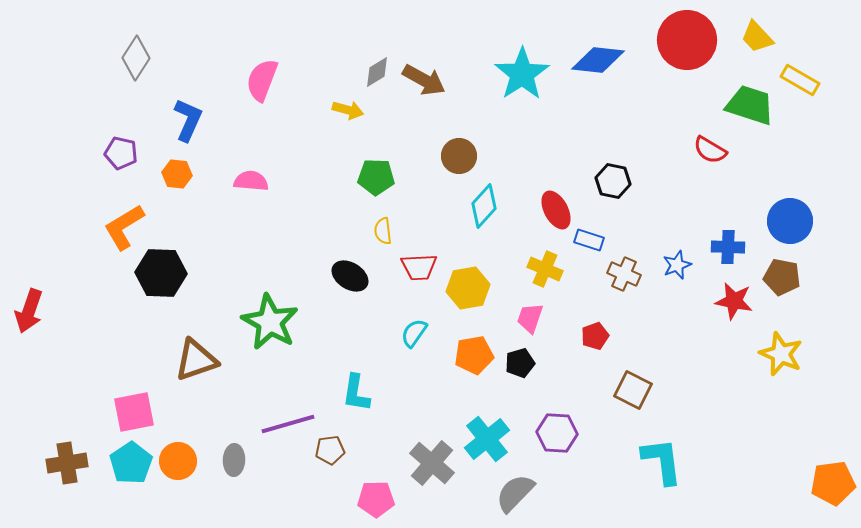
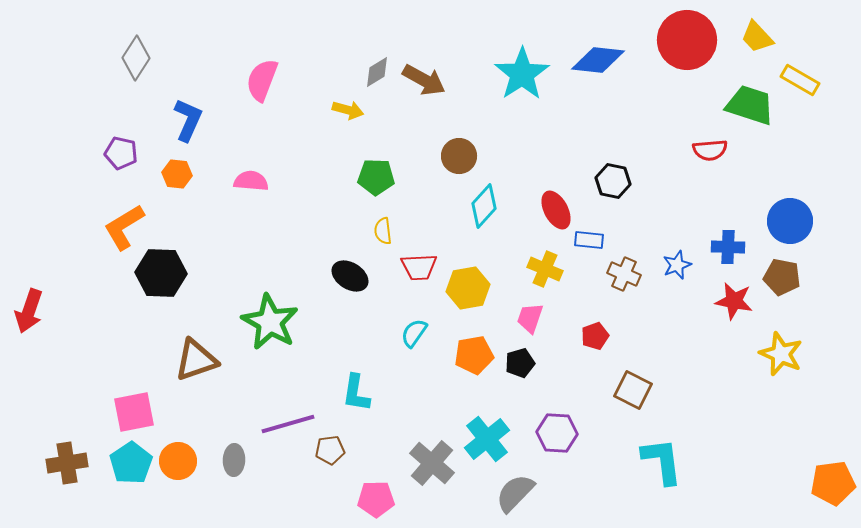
red semicircle at (710, 150): rotated 36 degrees counterclockwise
blue rectangle at (589, 240): rotated 12 degrees counterclockwise
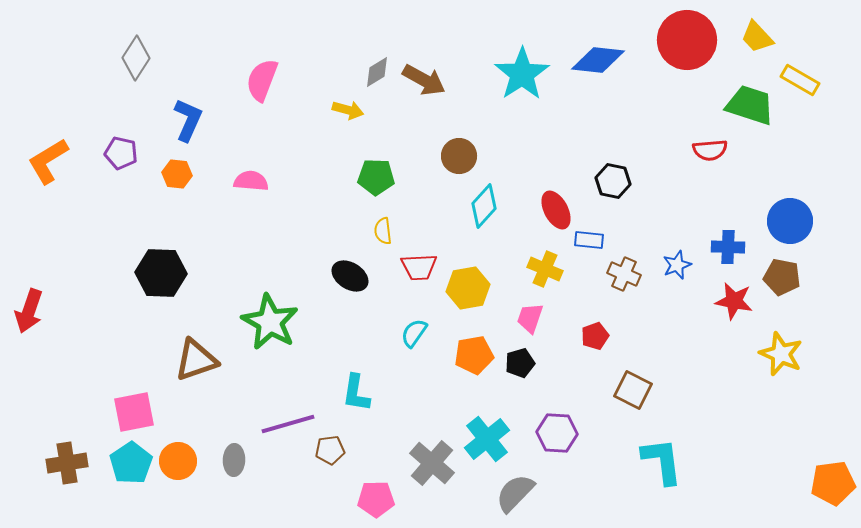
orange L-shape at (124, 227): moved 76 px left, 66 px up
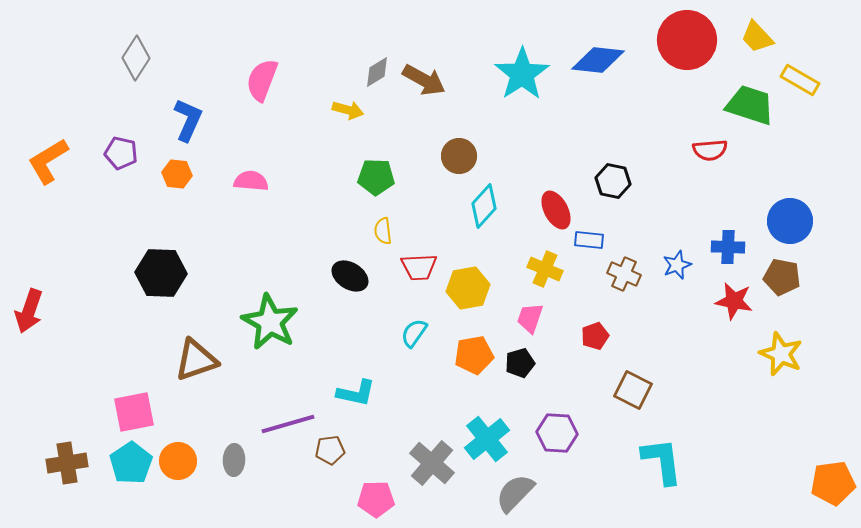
cyan L-shape at (356, 393): rotated 87 degrees counterclockwise
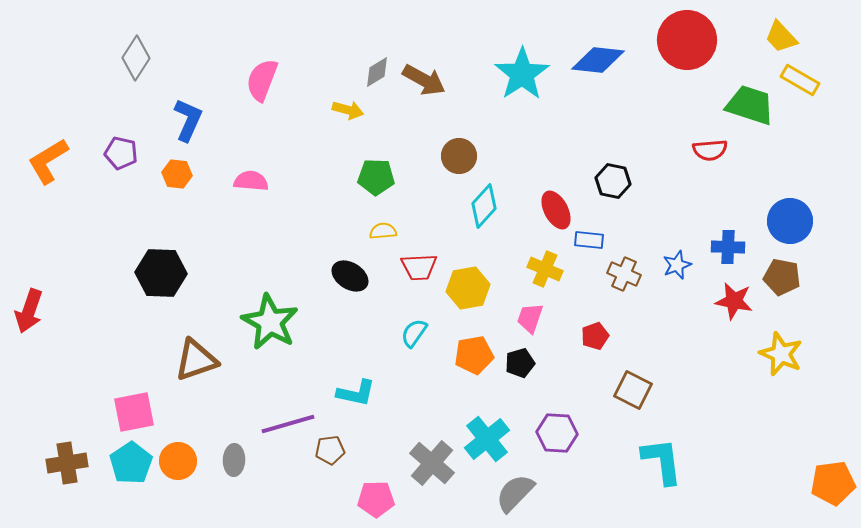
yellow trapezoid at (757, 37): moved 24 px right
yellow semicircle at (383, 231): rotated 92 degrees clockwise
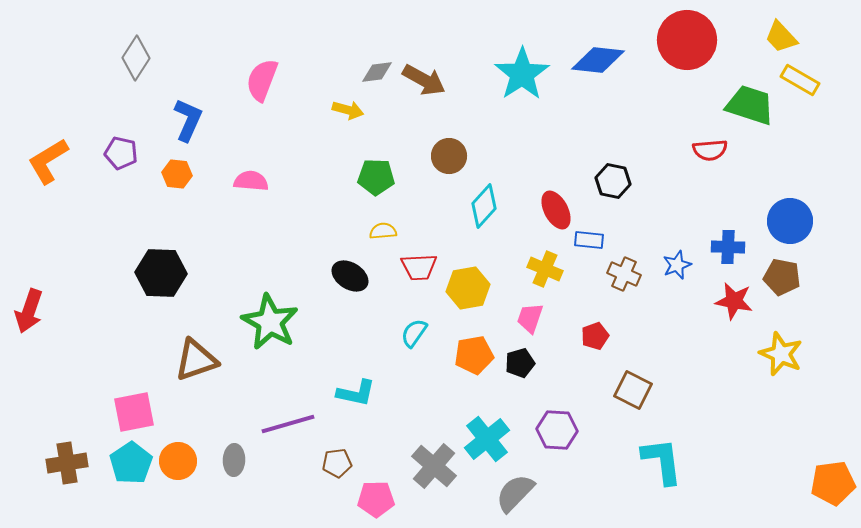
gray diamond at (377, 72): rotated 24 degrees clockwise
brown circle at (459, 156): moved 10 px left
purple hexagon at (557, 433): moved 3 px up
brown pentagon at (330, 450): moved 7 px right, 13 px down
gray cross at (432, 463): moved 2 px right, 3 px down
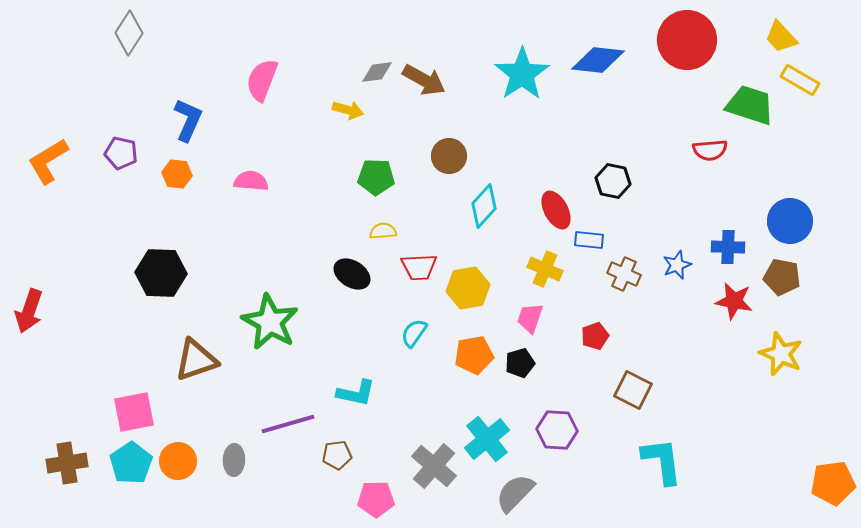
gray diamond at (136, 58): moved 7 px left, 25 px up
black ellipse at (350, 276): moved 2 px right, 2 px up
brown pentagon at (337, 463): moved 8 px up
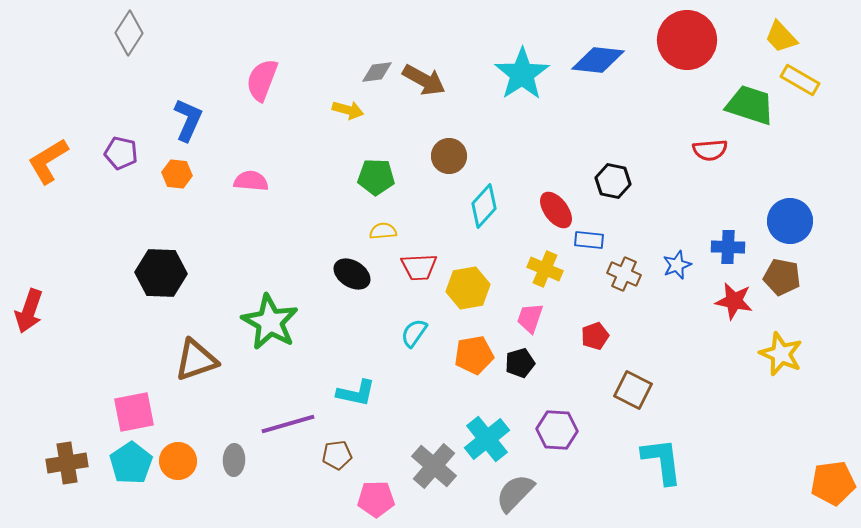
red ellipse at (556, 210): rotated 9 degrees counterclockwise
